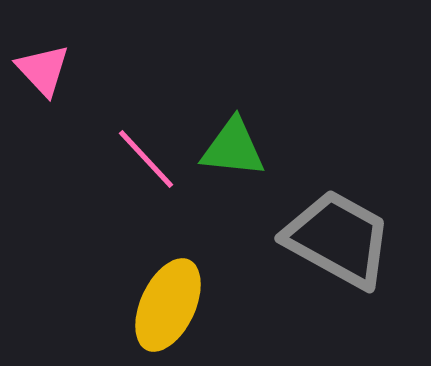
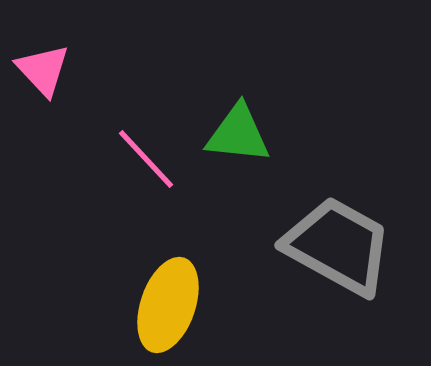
green triangle: moved 5 px right, 14 px up
gray trapezoid: moved 7 px down
yellow ellipse: rotated 6 degrees counterclockwise
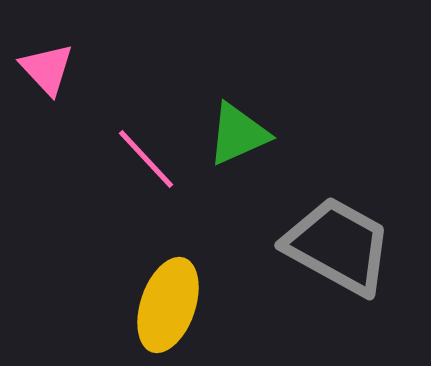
pink triangle: moved 4 px right, 1 px up
green triangle: rotated 30 degrees counterclockwise
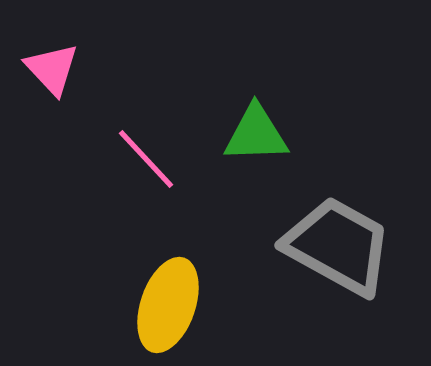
pink triangle: moved 5 px right
green triangle: moved 18 px right; rotated 22 degrees clockwise
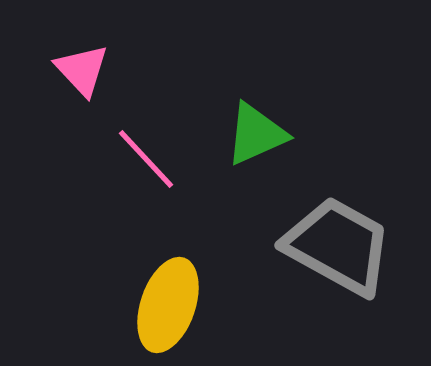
pink triangle: moved 30 px right, 1 px down
green triangle: rotated 22 degrees counterclockwise
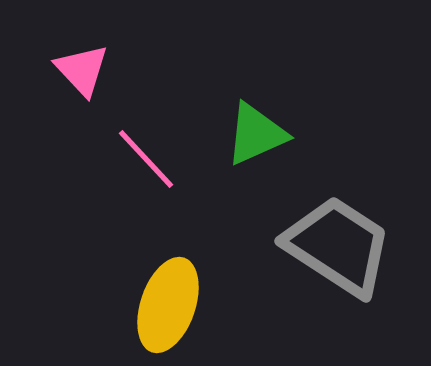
gray trapezoid: rotated 4 degrees clockwise
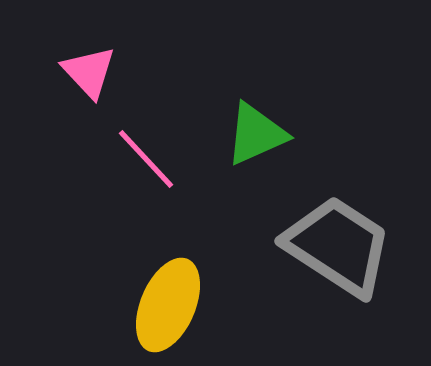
pink triangle: moved 7 px right, 2 px down
yellow ellipse: rotated 4 degrees clockwise
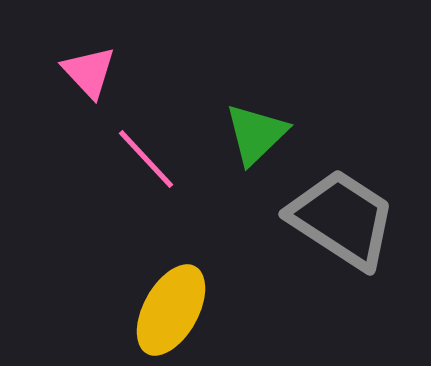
green triangle: rotated 20 degrees counterclockwise
gray trapezoid: moved 4 px right, 27 px up
yellow ellipse: moved 3 px right, 5 px down; rotated 6 degrees clockwise
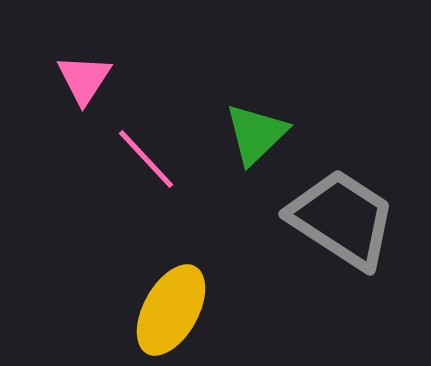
pink triangle: moved 5 px left, 7 px down; rotated 16 degrees clockwise
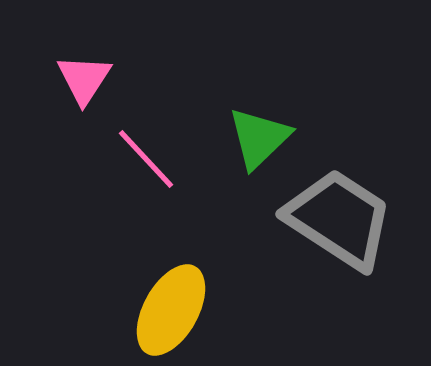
green triangle: moved 3 px right, 4 px down
gray trapezoid: moved 3 px left
